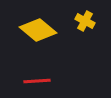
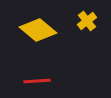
yellow cross: moved 2 px right; rotated 24 degrees clockwise
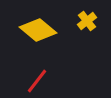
red line: rotated 48 degrees counterclockwise
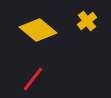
red line: moved 4 px left, 2 px up
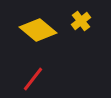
yellow cross: moved 6 px left
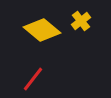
yellow diamond: moved 4 px right
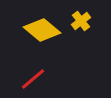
red line: rotated 12 degrees clockwise
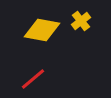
yellow diamond: rotated 30 degrees counterclockwise
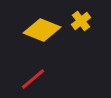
yellow diamond: rotated 12 degrees clockwise
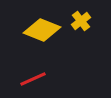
red line: rotated 16 degrees clockwise
